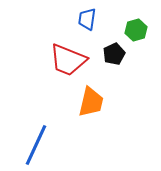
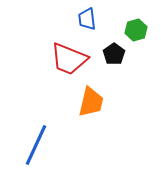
blue trapezoid: rotated 15 degrees counterclockwise
black pentagon: rotated 10 degrees counterclockwise
red trapezoid: moved 1 px right, 1 px up
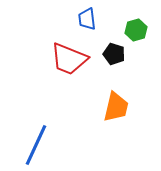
black pentagon: rotated 20 degrees counterclockwise
orange trapezoid: moved 25 px right, 5 px down
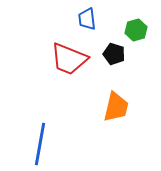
blue line: moved 4 px right, 1 px up; rotated 15 degrees counterclockwise
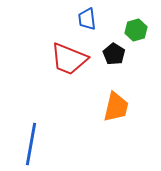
black pentagon: rotated 15 degrees clockwise
blue line: moved 9 px left
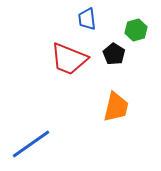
blue line: rotated 45 degrees clockwise
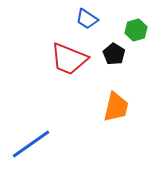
blue trapezoid: rotated 50 degrees counterclockwise
